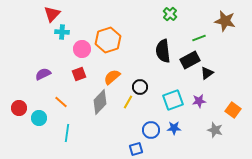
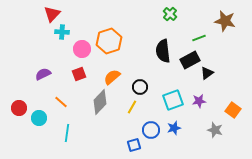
orange hexagon: moved 1 px right, 1 px down
yellow line: moved 4 px right, 5 px down
blue star: rotated 16 degrees counterclockwise
blue square: moved 2 px left, 4 px up
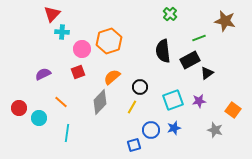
red square: moved 1 px left, 2 px up
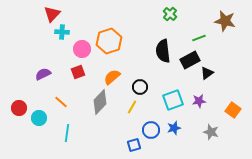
gray star: moved 4 px left, 2 px down
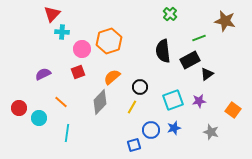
black triangle: moved 1 px down
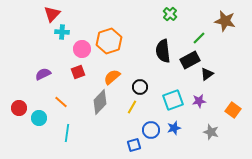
green line: rotated 24 degrees counterclockwise
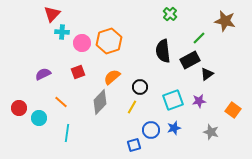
pink circle: moved 6 px up
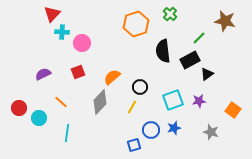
orange hexagon: moved 27 px right, 17 px up
